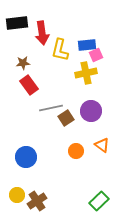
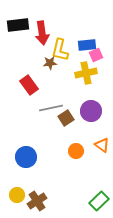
black rectangle: moved 1 px right, 2 px down
brown star: moved 27 px right
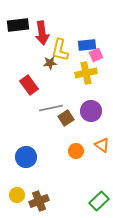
brown cross: moved 2 px right; rotated 12 degrees clockwise
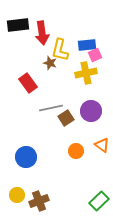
pink square: moved 1 px left
brown star: rotated 24 degrees clockwise
red rectangle: moved 1 px left, 2 px up
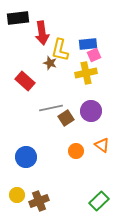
black rectangle: moved 7 px up
blue rectangle: moved 1 px right, 1 px up
pink square: moved 1 px left
red rectangle: moved 3 px left, 2 px up; rotated 12 degrees counterclockwise
